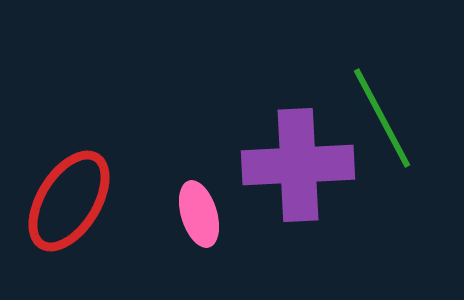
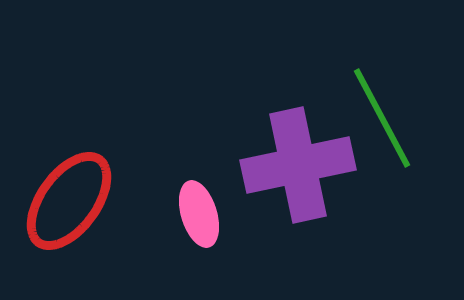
purple cross: rotated 9 degrees counterclockwise
red ellipse: rotated 4 degrees clockwise
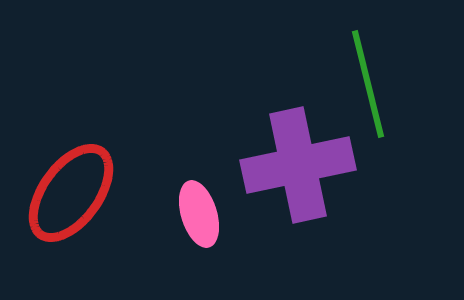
green line: moved 14 px left, 34 px up; rotated 14 degrees clockwise
red ellipse: moved 2 px right, 8 px up
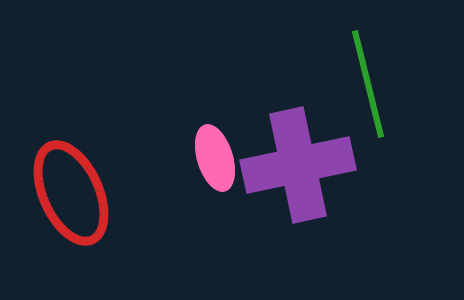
red ellipse: rotated 60 degrees counterclockwise
pink ellipse: moved 16 px right, 56 px up
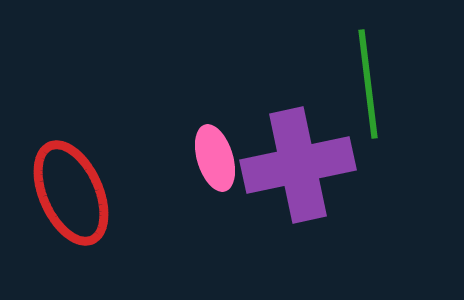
green line: rotated 7 degrees clockwise
